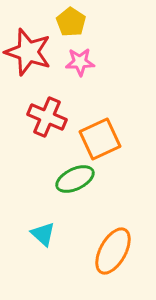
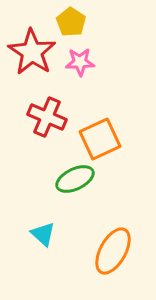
red star: moved 4 px right; rotated 15 degrees clockwise
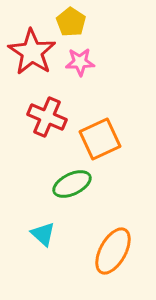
green ellipse: moved 3 px left, 5 px down
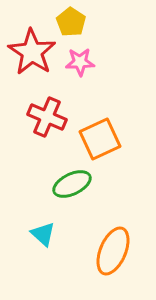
orange ellipse: rotated 6 degrees counterclockwise
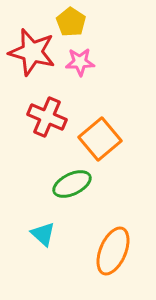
red star: rotated 18 degrees counterclockwise
orange square: rotated 15 degrees counterclockwise
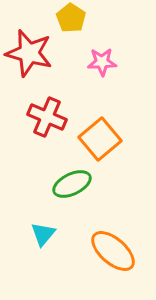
yellow pentagon: moved 4 px up
red star: moved 3 px left, 1 px down
pink star: moved 22 px right
cyan triangle: rotated 28 degrees clockwise
orange ellipse: rotated 72 degrees counterclockwise
